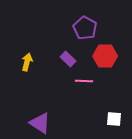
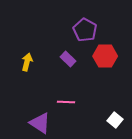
purple pentagon: moved 2 px down
pink line: moved 18 px left, 21 px down
white square: moved 1 px right, 1 px down; rotated 35 degrees clockwise
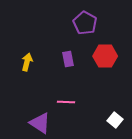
purple pentagon: moved 7 px up
purple rectangle: rotated 35 degrees clockwise
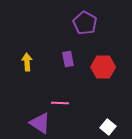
red hexagon: moved 2 px left, 11 px down
yellow arrow: rotated 18 degrees counterclockwise
pink line: moved 6 px left, 1 px down
white square: moved 7 px left, 7 px down
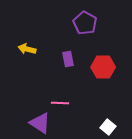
yellow arrow: moved 13 px up; rotated 72 degrees counterclockwise
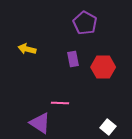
purple rectangle: moved 5 px right
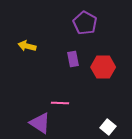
yellow arrow: moved 3 px up
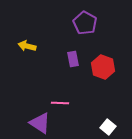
red hexagon: rotated 20 degrees clockwise
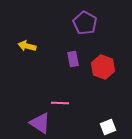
white square: rotated 28 degrees clockwise
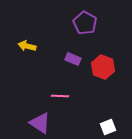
purple rectangle: rotated 56 degrees counterclockwise
pink line: moved 7 px up
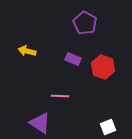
yellow arrow: moved 5 px down
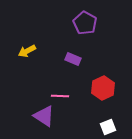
yellow arrow: rotated 42 degrees counterclockwise
red hexagon: moved 21 px down; rotated 15 degrees clockwise
purple triangle: moved 4 px right, 7 px up
